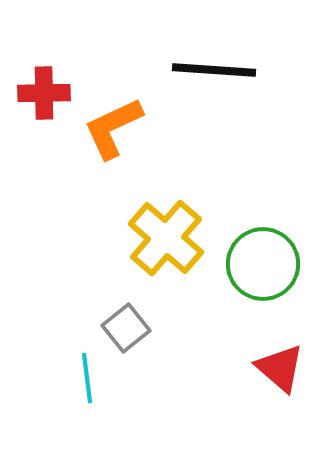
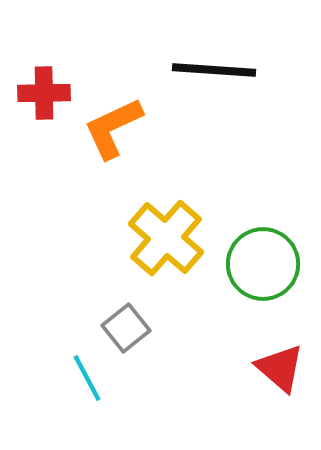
cyan line: rotated 21 degrees counterclockwise
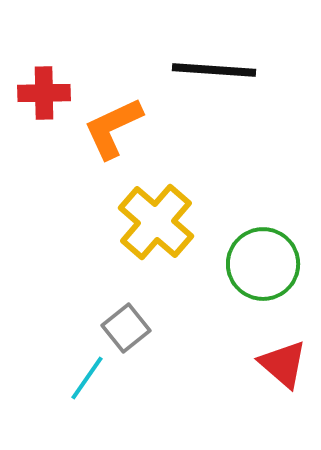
yellow cross: moved 10 px left, 16 px up
red triangle: moved 3 px right, 4 px up
cyan line: rotated 63 degrees clockwise
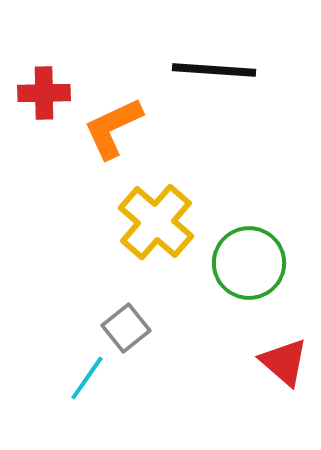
green circle: moved 14 px left, 1 px up
red triangle: moved 1 px right, 2 px up
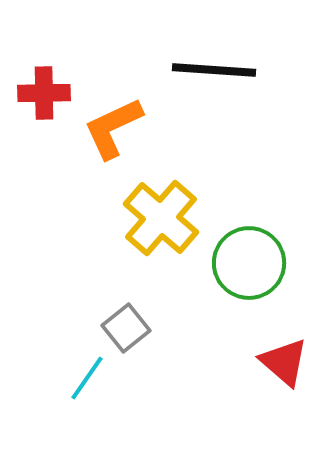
yellow cross: moved 5 px right, 4 px up
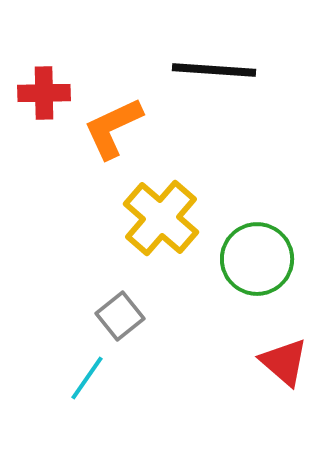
green circle: moved 8 px right, 4 px up
gray square: moved 6 px left, 12 px up
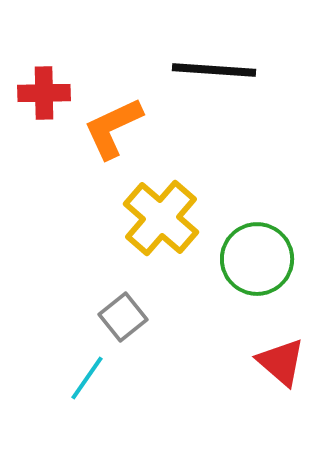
gray square: moved 3 px right, 1 px down
red triangle: moved 3 px left
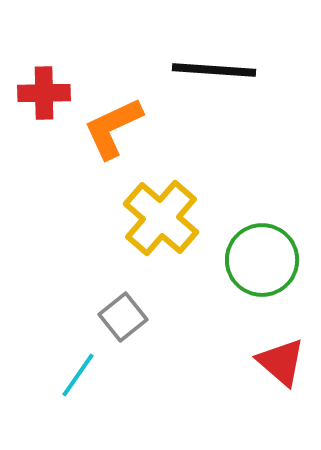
green circle: moved 5 px right, 1 px down
cyan line: moved 9 px left, 3 px up
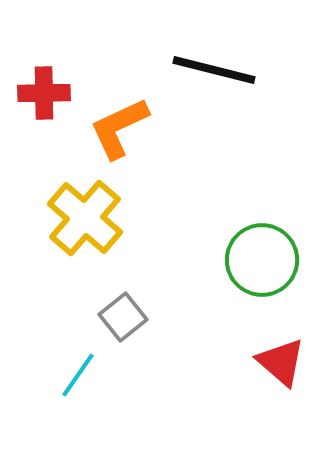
black line: rotated 10 degrees clockwise
orange L-shape: moved 6 px right
yellow cross: moved 76 px left
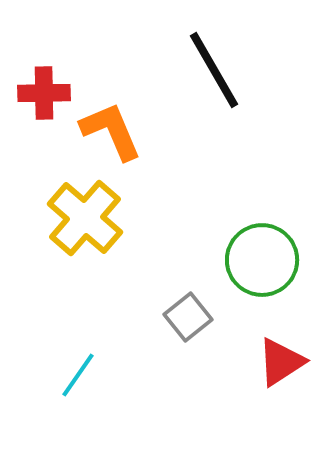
black line: rotated 46 degrees clockwise
orange L-shape: moved 8 px left, 3 px down; rotated 92 degrees clockwise
gray square: moved 65 px right
red triangle: rotated 46 degrees clockwise
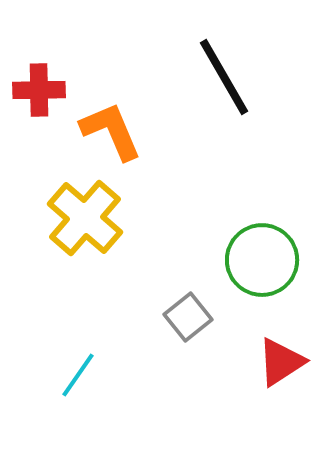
black line: moved 10 px right, 7 px down
red cross: moved 5 px left, 3 px up
